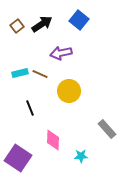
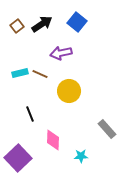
blue square: moved 2 px left, 2 px down
black line: moved 6 px down
purple square: rotated 12 degrees clockwise
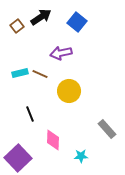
black arrow: moved 1 px left, 7 px up
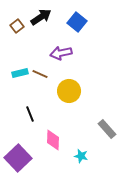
cyan star: rotated 16 degrees clockwise
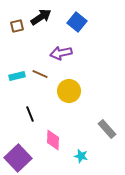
brown square: rotated 24 degrees clockwise
cyan rectangle: moved 3 px left, 3 px down
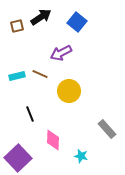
purple arrow: rotated 15 degrees counterclockwise
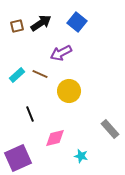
black arrow: moved 6 px down
cyan rectangle: moved 1 px up; rotated 28 degrees counterclockwise
gray rectangle: moved 3 px right
pink diamond: moved 2 px right, 2 px up; rotated 75 degrees clockwise
purple square: rotated 20 degrees clockwise
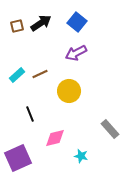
purple arrow: moved 15 px right
brown line: rotated 49 degrees counterclockwise
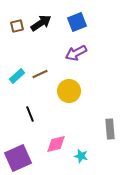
blue square: rotated 30 degrees clockwise
cyan rectangle: moved 1 px down
gray rectangle: rotated 36 degrees clockwise
pink diamond: moved 1 px right, 6 px down
